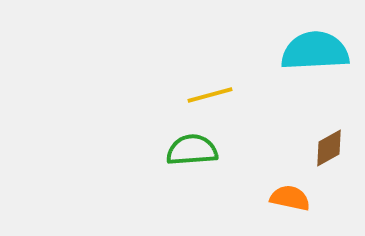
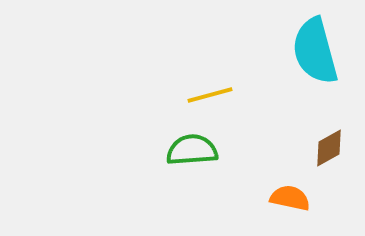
cyan semicircle: rotated 102 degrees counterclockwise
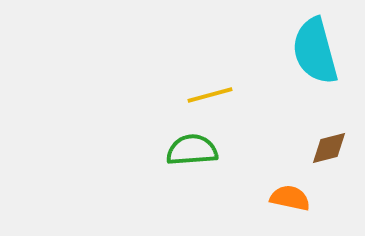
brown diamond: rotated 15 degrees clockwise
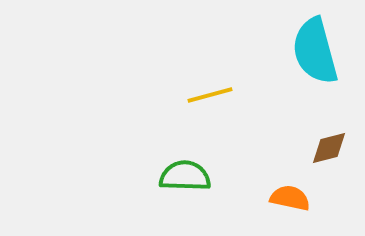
green semicircle: moved 7 px left, 26 px down; rotated 6 degrees clockwise
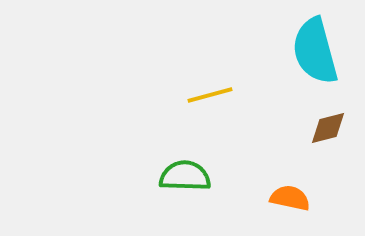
brown diamond: moved 1 px left, 20 px up
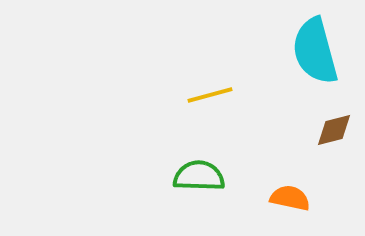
brown diamond: moved 6 px right, 2 px down
green semicircle: moved 14 px right
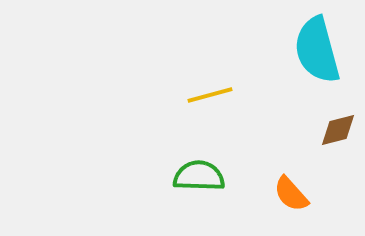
cyan semicircle: moved 2 px right, 1 px up
brown diamond: moved 4 px right
orange semicircle: moved 1 px right, 4 px up; rotated 144 degrees counterclockwise
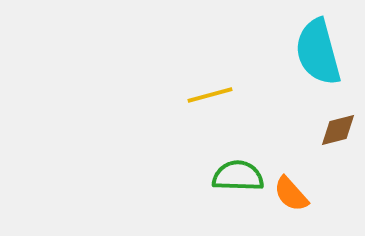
cyan semicircle: moved 1 px right, 2 px down
green semicircle: moved 39 px right
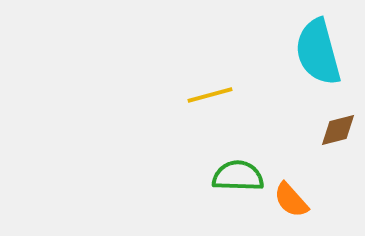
orange semicircle: moved 6 px down
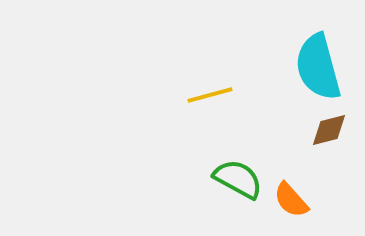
cyan semicircle: moved 15 px down
brown diamond: moved 9 px left
green semicircle: moved 3 px down; rotated 27 degrees clockwise
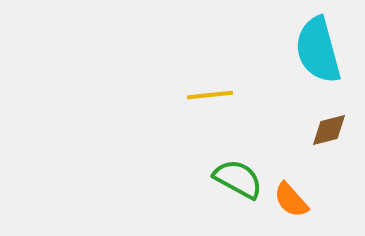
cyan semicircle: moved 17 px up
yellow line: rotated 9 degrees clockwise
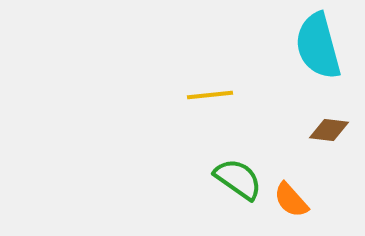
cyan semicircle: moved 4 px up
brown diamond: rotated 21 degrees clockwise
green semicircle: rotated 6 degrees clockwise
